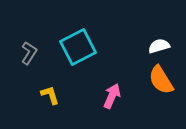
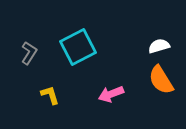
pink arrow: moved 1 px left, 2 px up; rotated 135 degrees counterclockwise
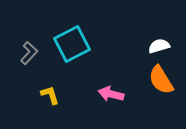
cyan square: moved 6 px left, 3 px up
gray L-shape: rotated 10 degrees clockwise
pink arrow: rotated 35 degrees clockwise
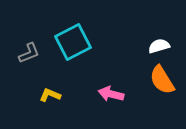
cyan square: moved 1 px right, 2 px up
gray L-shape: rotated 25 degrees clockwise
orange semicircle: moved 1 px right
yellow L-shape: rotated 50 degrees counterclockwise
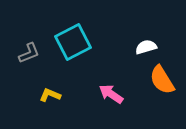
white semicircle: moved 13 px left, 1 px down
pink arrow: rotated 20 degrees clockwise
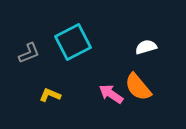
orange semicircle: moved 24 px left, 7 px down; rotated 8 degrees counterclockwise
